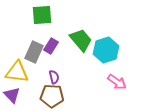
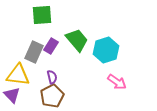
green trapezoid: moved 4 px left
yellow triangle: moved 1 px right, 3 px down
purple semicircle: moved 2 px left
brown pentagon: rotated 30 degrees counterclockwise
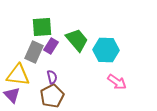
green square: moved 12 px down
cyan hexagon: rotated 20 degrees clockwise
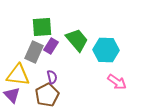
brown pentagon: moved 5 px left, 1 px up
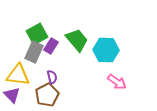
green square: moved 5 px left, 7 px down; rotated 25 degrees counterclockwise
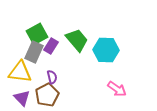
yellow triangle: moved 2 px right, 3 px up
pink arrow: moved 7 px down
purple triangle: moved 10 px right, 3 px down
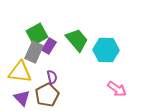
purple rectangle: moved 2 px left
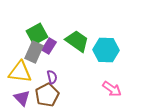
green trapezoid: moved 1 px down; rotated 15 degrees counterclockwise
pink arrow: moved 5 px left
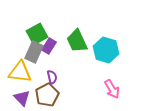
green trapezoid: rotated 150 degrees counterclockwise
cyan hexagon: rotated 15 degrees clockwise
pink arrow: rotated 24 degrees clockwise
